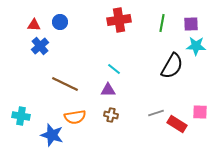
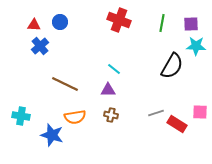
red cross: rotated 30 degrees clockwise
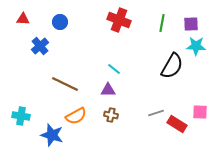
red triangle: moved 11 px left, 6 px up
orange semicircle: moved 1 px right, 1 px up; rotated 20 degrees counterclockwise
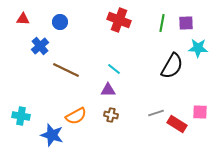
purple square: moved 5 px left, 1 px up
cyan star: moved 2 px right, 2 px down
brown line: moved 1 px right, 14 px up
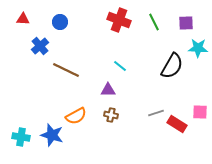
green line: moved 8 px left, 1 px up; rotated 36 degrees counterclockwise
cyan line: moved 6 px right, 3 px up
cyan cross: moved 21 px down
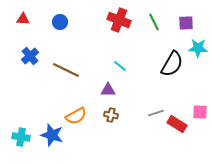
blue cross: moved 10 px left, 10 px down
black semicircle: moved 2 px up
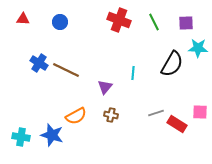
blue cross: moved 9 px right, 7 px down; rotated 18 degrees counterclockwise
cyan line: moved 13 px right, 7 px down; rotated 56 degrees clockwise
purple triangle: moved 3 px left, 3 px up; rotated 49 degrees counterclockwise
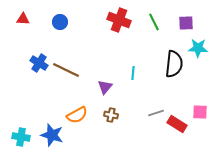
black semicircle: moved 2 px right; rotated 24 degrees counterclockwise
orange semicircle: moved 1 px right, 1 px up
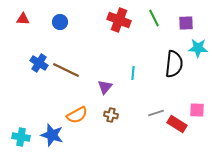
green line: moved 4 px up
pink square: moved 3 px left, 2 px up
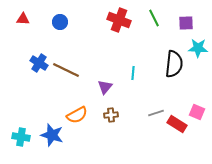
pink square: moved 2 px down; rotated 21 degrees clockwise
brown cross: rotated 16 degrees counterclockwise
